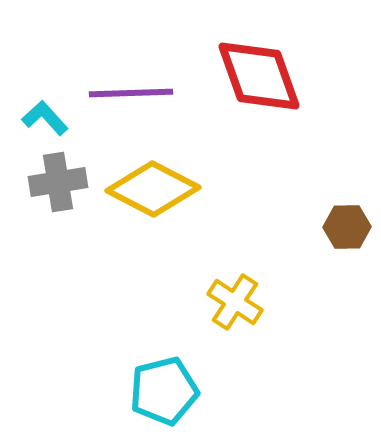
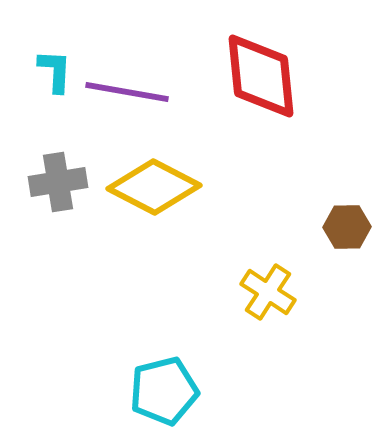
red diamond: moved 2 px right; rotated 14 degrees clockwise
purple line: moved 4 px left, 1 px up; rotated 12 degrees clockwise
cyan L-shape: moved 10 px right, 47 px up; rotated 45 degrees clockwise
yellow diamond: moved 1 px right, 2 px up
yellow cross: moved 33 px right, 10 px up
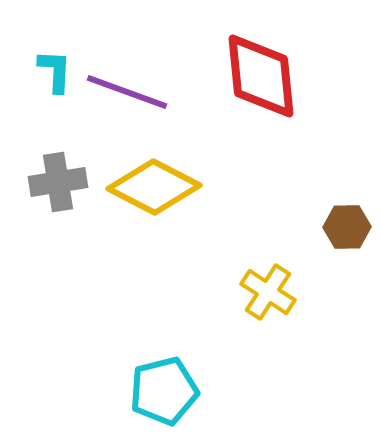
purple line: rotated 10 degrees clockwise
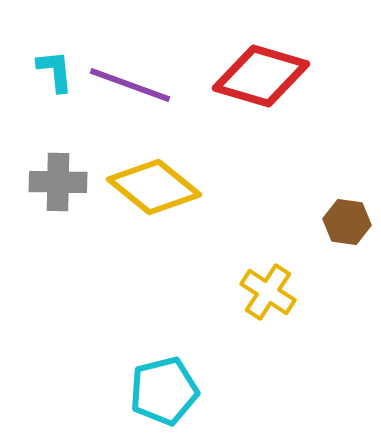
cyan L-shape: rotated 9 degrees counterclockwise
red diamond: rotated 68 degrees counterclockwise
purple line: moved 3 px right, 7 px up
gray cross: rotated 10 degrees clockwise
yellow diamond: rotated 12 degrees clockwise
brown hexagon: moved 5 px up; rotated 9 degrees clockwise
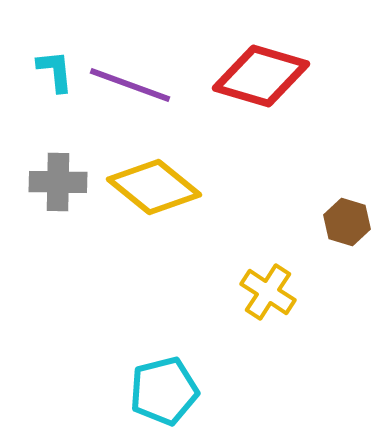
brown hexagon: rotated 9 degrees clockwise
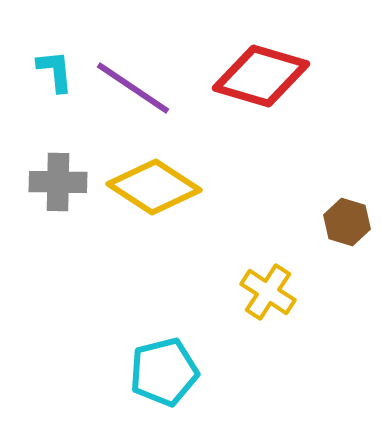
purple line: moved 3 px right, 3 px down; rotated 14 degrees clockwise
yellow diamond: rotated 6 degrees counterclockwise
cyan pentagon: moved 19 px up
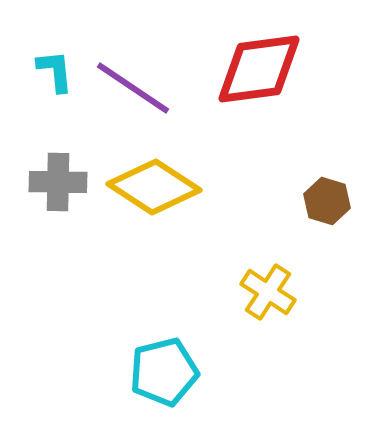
red diamond: moved 2 px left, 7 px up; rotated 24 degrees counterclockwise
brown hexagon: moved 20 px left, 21 px up
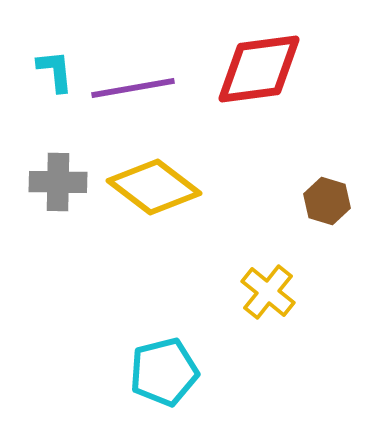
purple line: rotated 44 degrees counterclockwise
yellow diamond: rotated 4 degrees clockwise
yellow cross: rotated 6 degrees clockwise
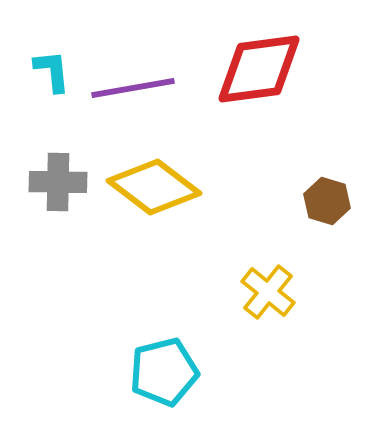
cyan L-shape: moved 3 px left
